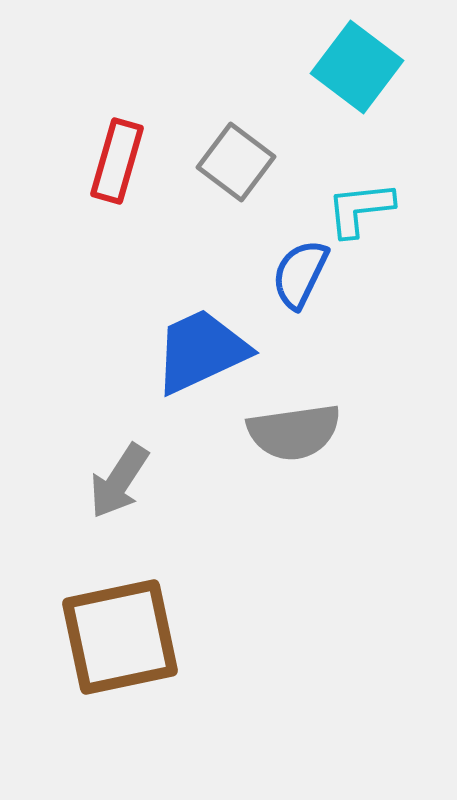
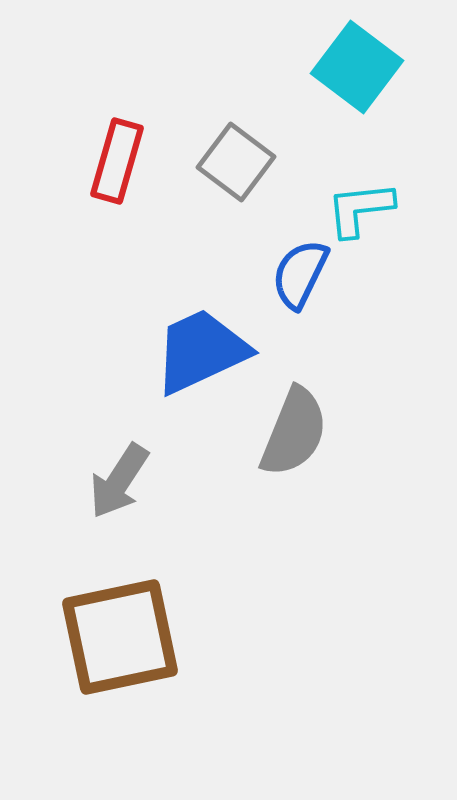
gray semicircle: rotated 60 degrees counterclockwise
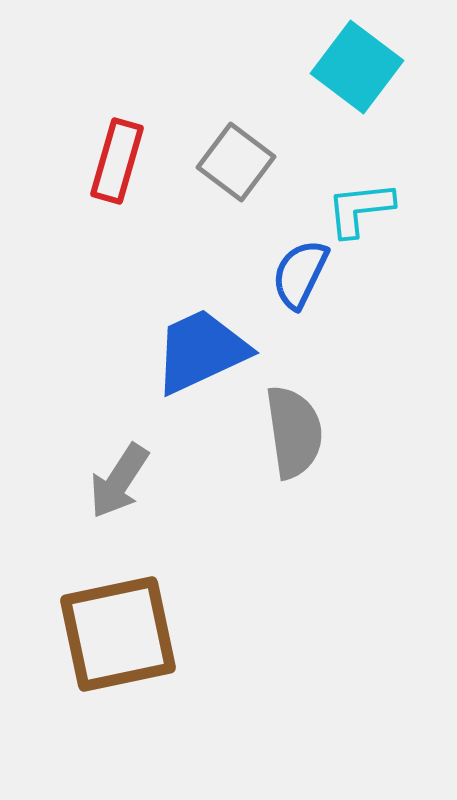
gray semicircle: rotated 30 degrees counterclockwise
brown square: moved 2 px left, 3 px up
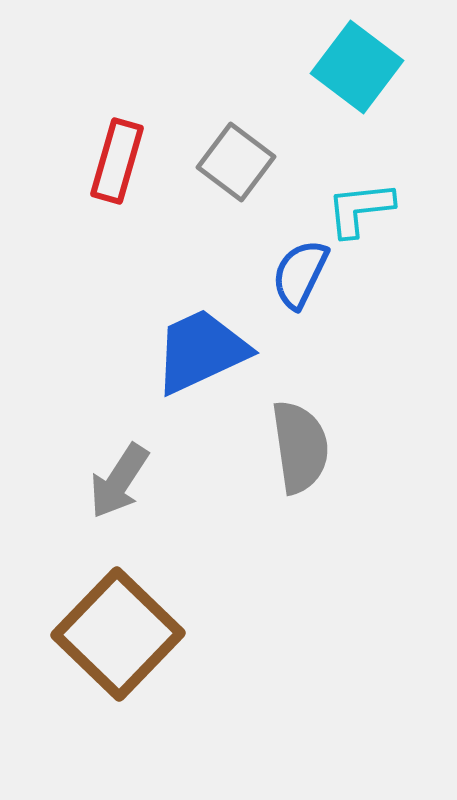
gray semicircle: moved 6 px right, 15 px down
brown square: rotated 34 degrees counterclockwise
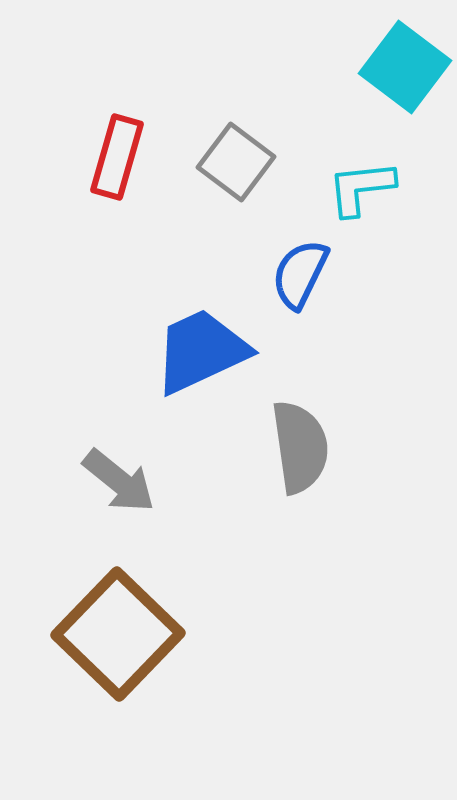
cyan square: moved 48 px right
red rectangle: moved 4 px up
cyan L-shape: moved 1 px right, 21 px up
gray arrow: rotated 84 degrees counterclockwise
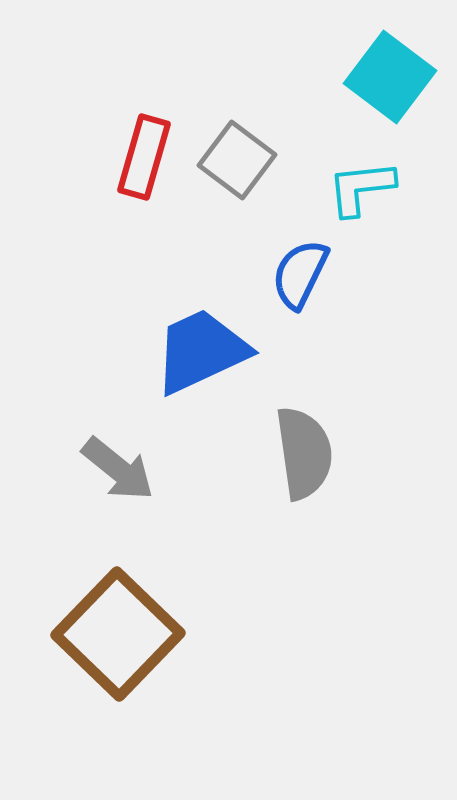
cyan square: moved 15 px left, 10 px down
red rectangle: moved 27 px right
gray square: moved 1 px right, 2 px up
gray semicircle: moved 4 px right, 6 px down
gray arrow: moved 1 px left, 12 px up
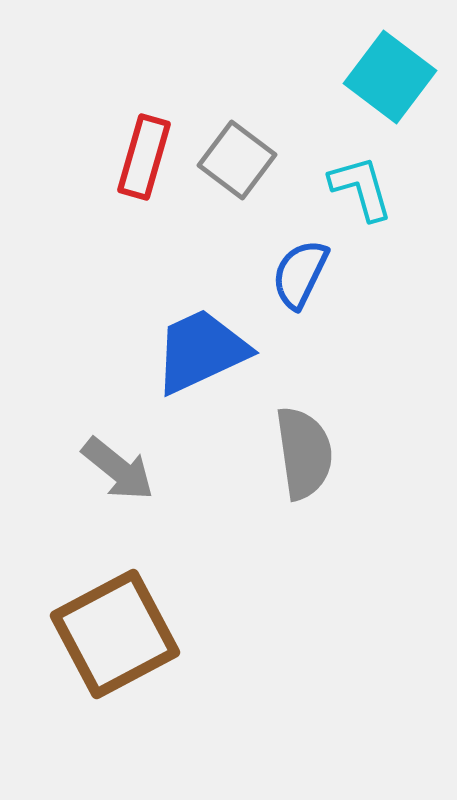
cyan L-shape: rotated 80 degrees clockwise
brown square: moved 3 px left; rotated 18 degrees clockwise
